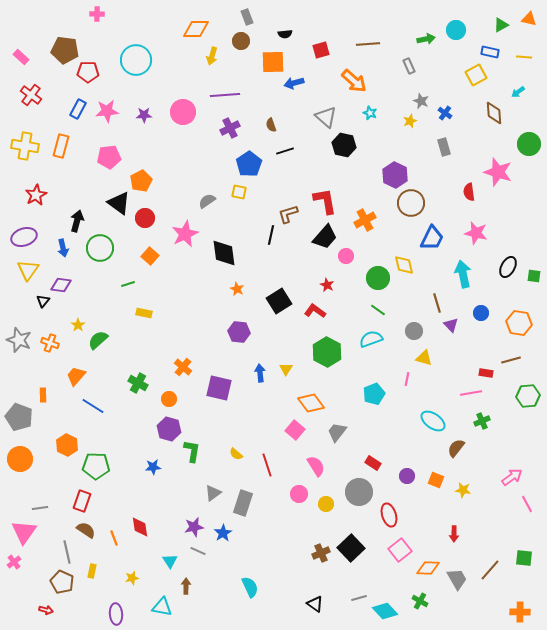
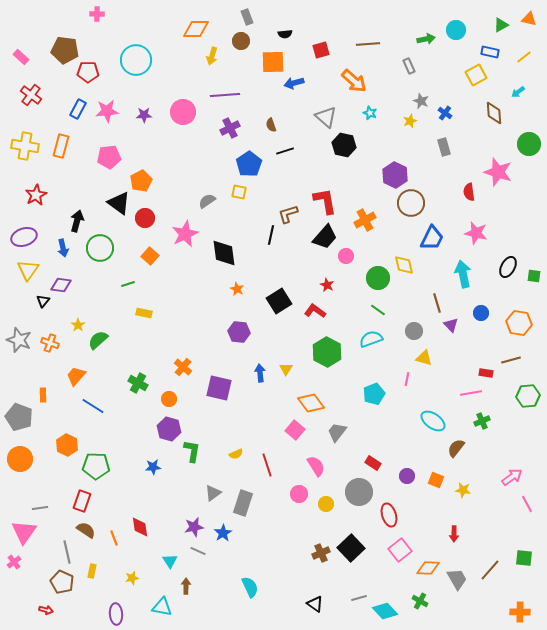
yellow line at (524, 57): rotated 42 degrees counterclockwise
yellow semicircle at (236, 454): rotated 64 degrees counterclockwise
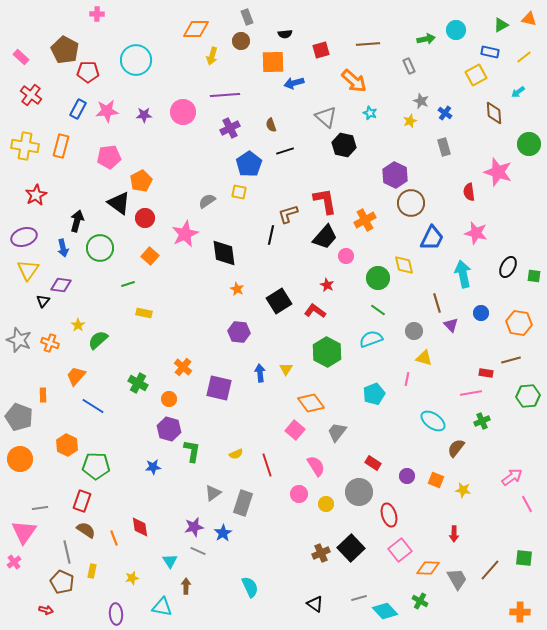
brown pentagon at (65, 50): rotated 20 degrees clockwise
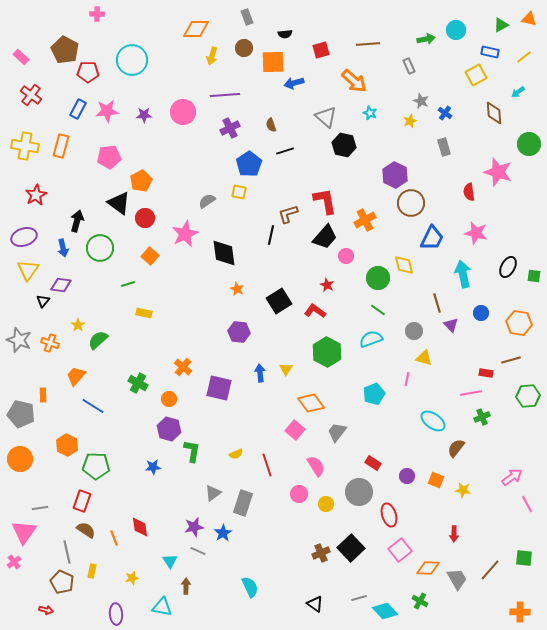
brown circle at (241, 41): moved 3 px right, 7 px down
cyan circle at (136, 60): moved 4 px left
gray pentagon at (19, 417): moved 2 px right, 3 px up; rotated 8 degrees counterclockwise
green cross at (482, 421): moved 4 px up
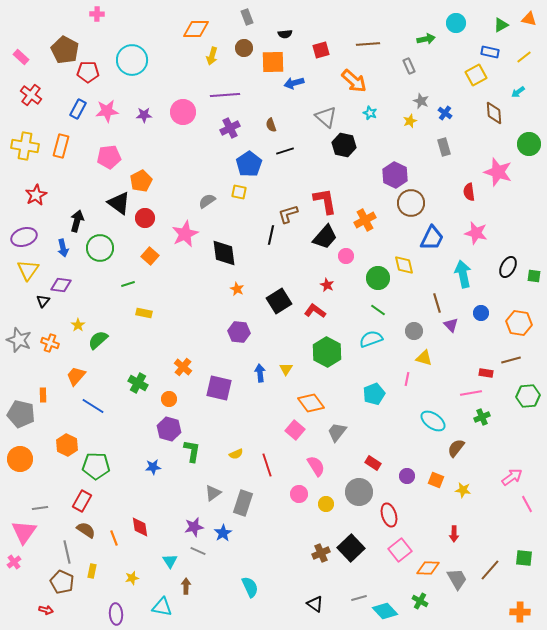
cyan circle at (456, 30): moved 7 px up
red rectangle at (82, 501): rotated 10 degrees clockwise
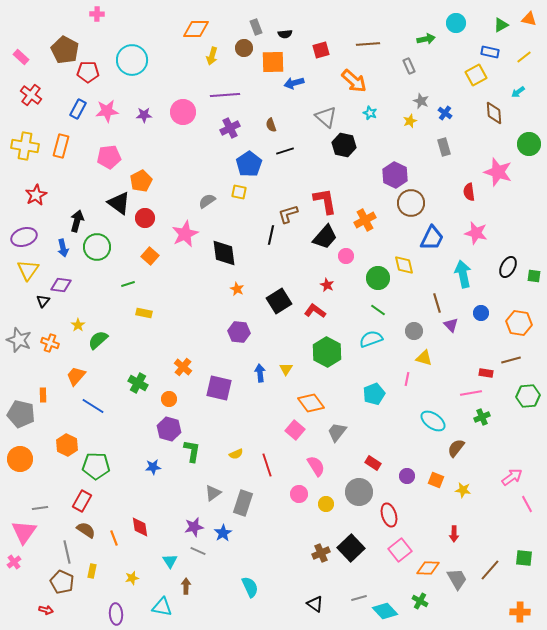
gray rectangle at (247, 17): moved 9 px right, 10 px down
green circle at (100, 248): moved 3 px left, 1 px up
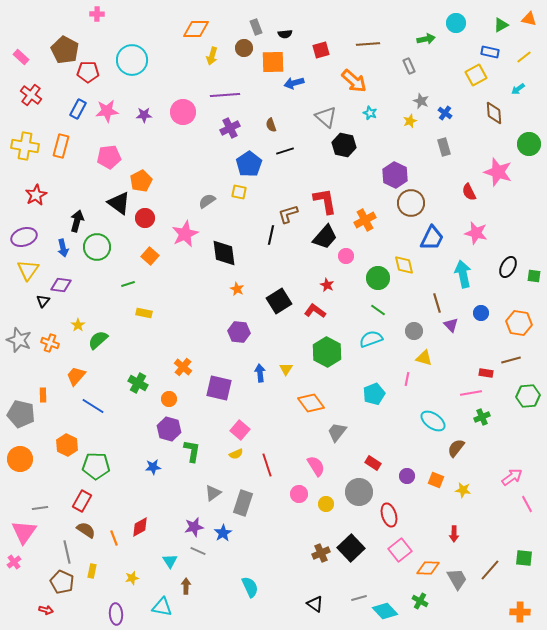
cyan arrow at (518, 92): moved 3 px up
red semicircle at (469, 192): rotated 18 degrees counterclockwise
pink square at (295, 430): moved 55 px left
red diamond at (140, 527): rotated 70 degrees clockwise
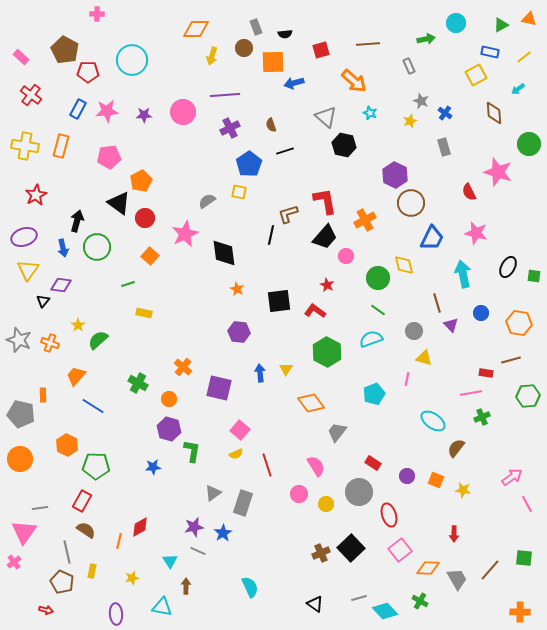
black square at (279, 301): rotated 25 degrees clockwise
orange line at (114, 538): moved 5 px right, 3 px down; rotated 35 degrees clockwise
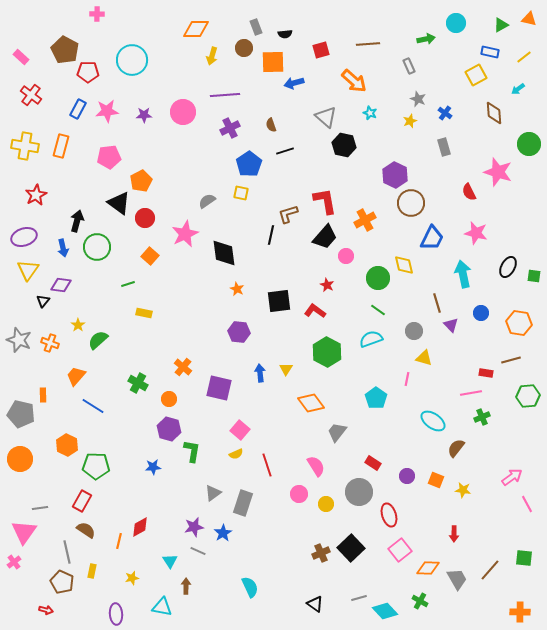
gray star at (421, 101): moved 3 px left, 2 px up
yellow square at (239, 192): moved 2 px right, 1 px down
cyan pentagon at (374, 394): moved 2 px right, 4 px down; rotated 15 degrees counterclockwise
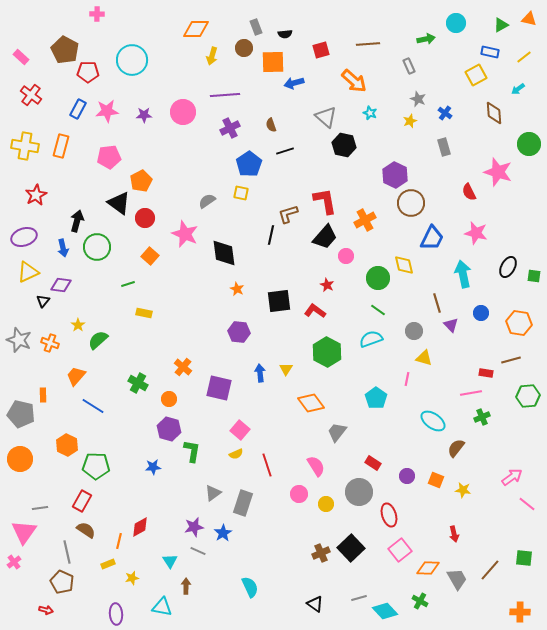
pink star at (185, 234): rotated 24 degrees counterclockwise
yellow triangle at (28, 270): moved 2 px down; rotated 30 degrees clockwise
pink line at (527, 504): rotated 24 degrees counterclockwise
red arrow at (454, 534): rotated 14 degrees counterclockwise
yellow rectangle at (92, 571): moved 16 px right, 7 px up; rotated 56 degrees clockwise
